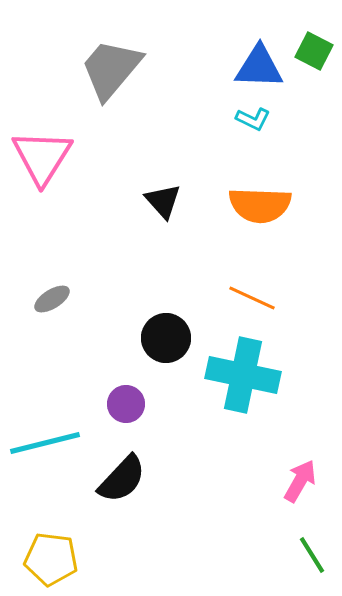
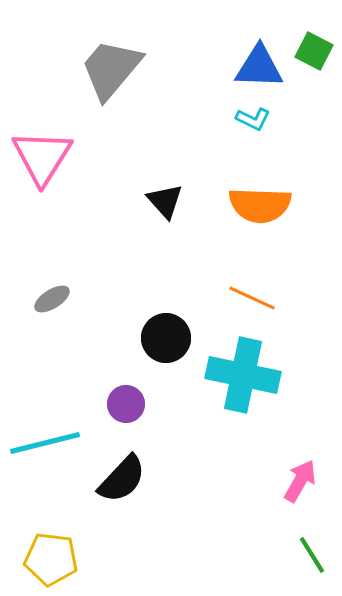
black triangle: moved 2 px right
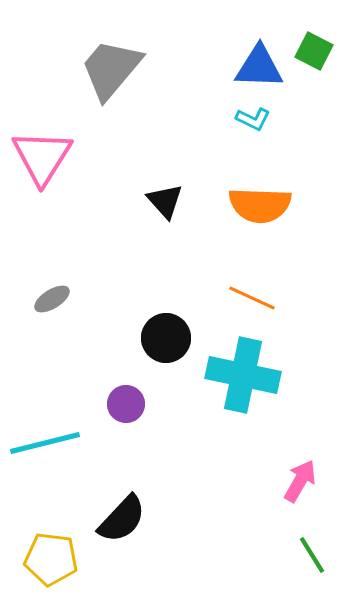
black semicircle: moved 40 px down
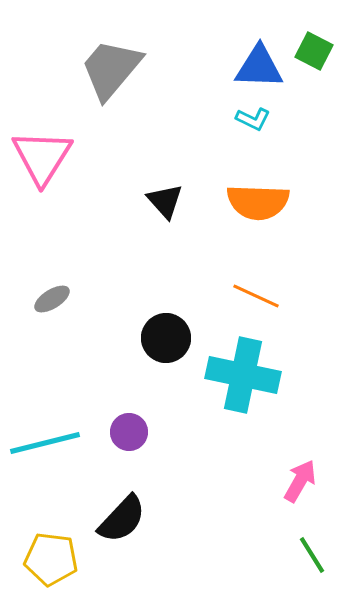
orange semicircle: moved 2 px left, 3 px up
orange line: moved 4 px right, 2 px up
purple circle: moved 3 px right, 28 px down
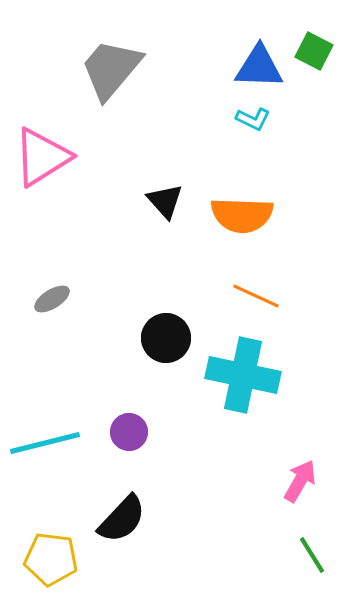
pink triangle: rotated 26 degrees clockwise
orange semicircle: moved 16 px left, 13 px down
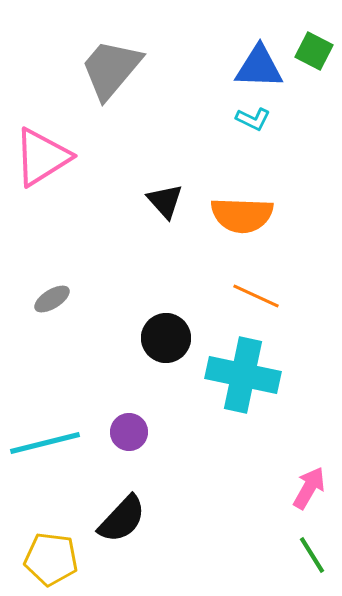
pink arrow: moved 9 px right, 7 px down
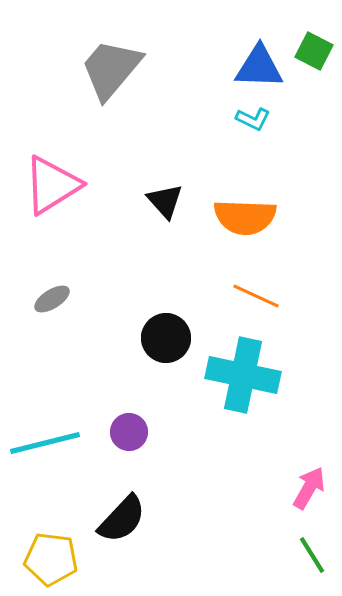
pink triangle: moved 10 px right, 28 px down
orange semicircle: moved 3 px right, 2 px down
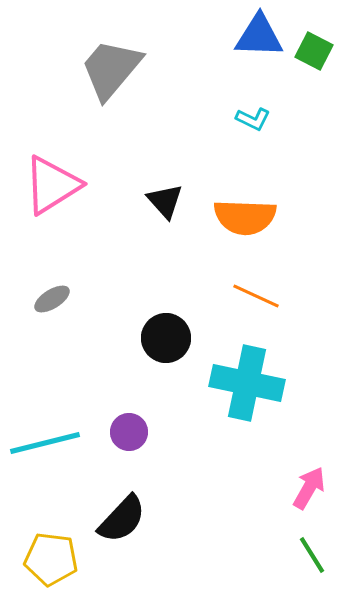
blue triangle: moved 31 px up
cyan cross: moved 4 px right, 8 px down
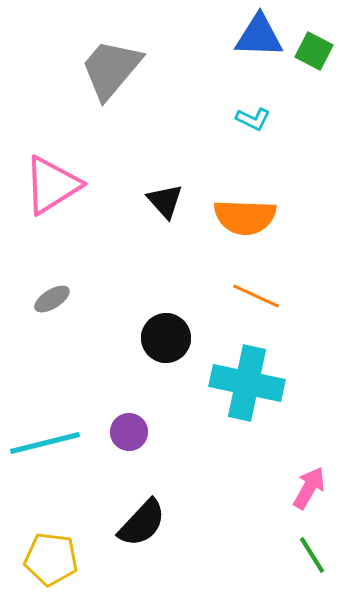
black semicircle: moved 20 px right, 4 px down
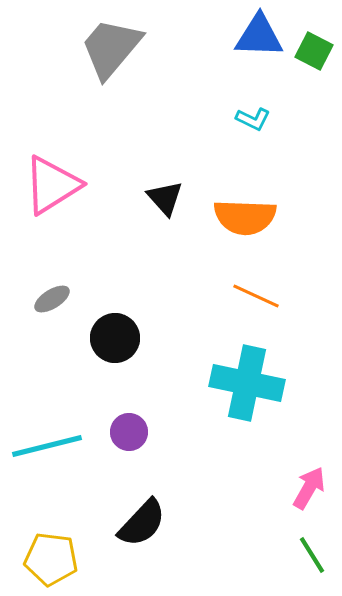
gray trapezoid: moved 21 px up
black triangle: moved 3 px up
black circle: moved 51 px left
cyan line: moved 2 px right, 3 px down
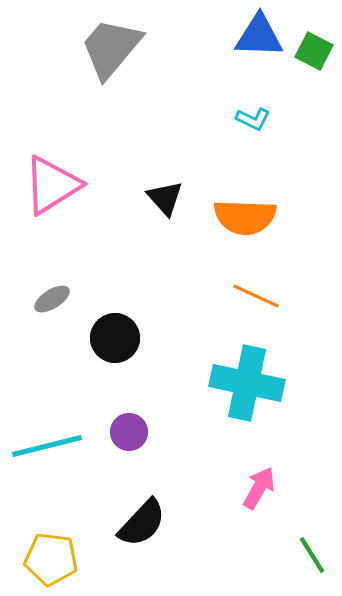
pink arrow: moved 50 px left
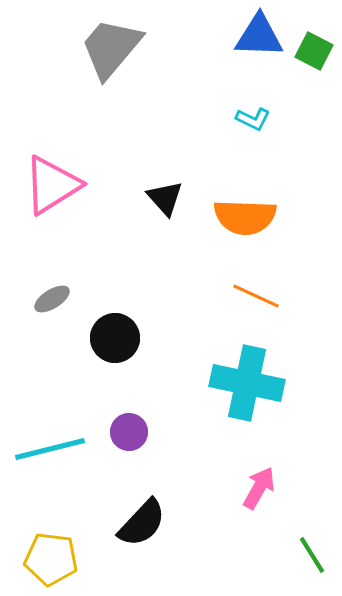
cyan line: moved 3 px right, 3 px down
